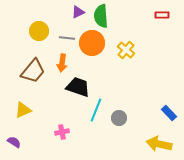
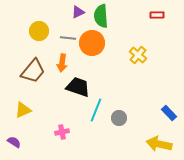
red rectangle: moved 5 px left
gray line: moved 1 px right
yellow cross: moved 12 px right, 5 px down
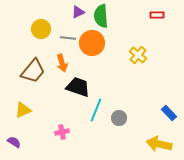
yellow circle: moved 2 px right, 2 px up
orange arrow: rotated 24 degrees counterclockwise
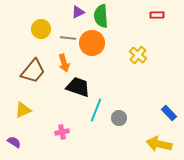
orange arrow: moved 2 px right
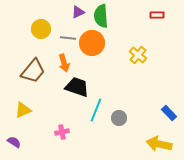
black trapezoid: moved 1 px left
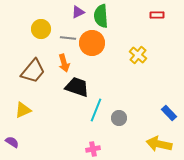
pink cross: moved 31 px right, 17 px down
purple semicircle: moved 2 px left
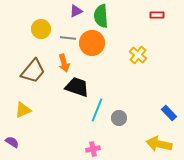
purple triangle: moved 2 px left, 1 px up
cyan line: moved 1 px right
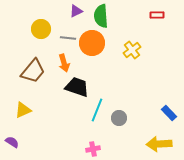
yellow cross: moved 6 px left, 5 px up; rotated 12 degrees clockwise
yellow arrow: rotated 15 degrees counterclockwise
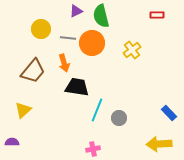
green semicircle: rotated 10 degrees counterclockwise
black trapezoid: rotated 10 degrees counterclockwise
yellow triangle: rotated 18 degrees counterclockwise
purple semicircle: rotated 32 degrees counterclockwise
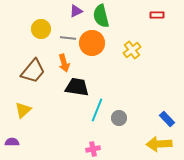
blue rectangle: moved 2 px left, 6 px down
